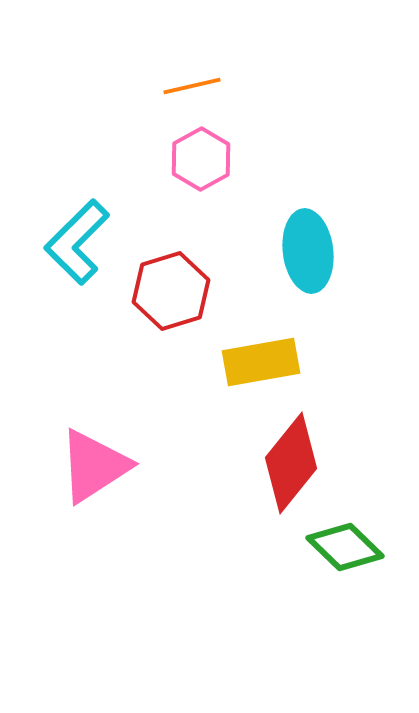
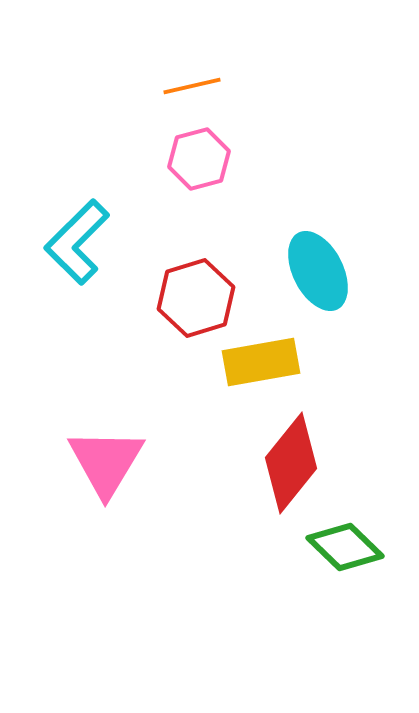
pink hexagon: moved 2 px left; rotated 14 degrees clockwise
cyan ellipse: moved 10 px right, 20 px down; rotated 20 degrees counterclockwise
red hexagon: moved 25 px right, 7 px down
pink triangle: moved 12 px right, 4 px up; rotated 26 degrees counterclockwise
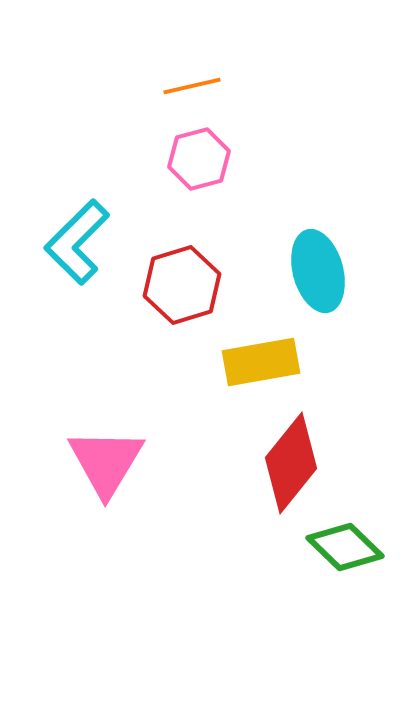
cyan ellipse: rotated 12 degrees clockwise
red hexagon: moved 14 px left, 13 px up
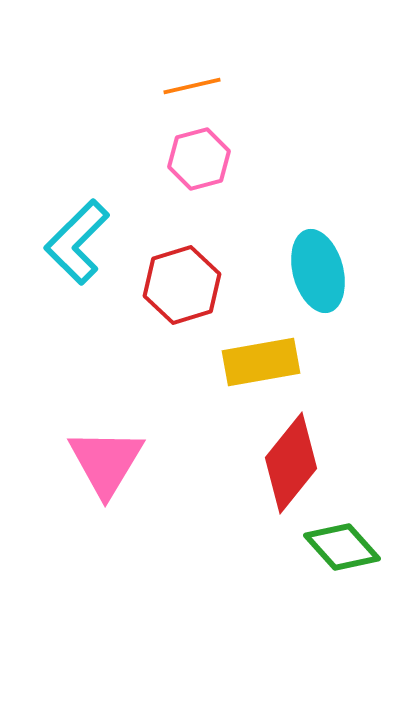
green diamond: moved 3 px left; rotated 4 degrees clockwise
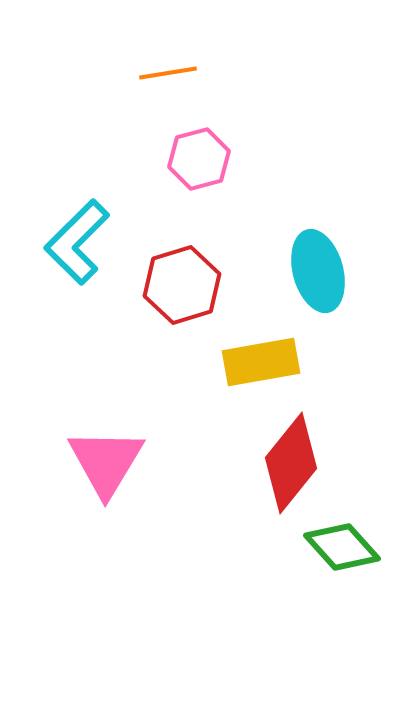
orange line: moved 24 px left, 13 px up; rotated 4 degrees clockwise
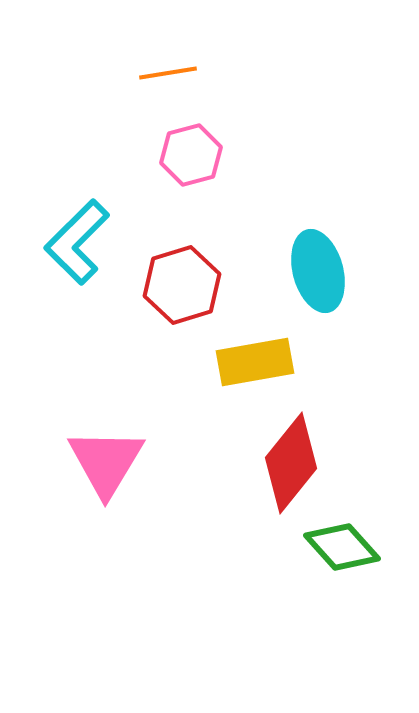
pink hexagon: moved 8 px left, 4 px up
yellow rectangle: moved 6 px left
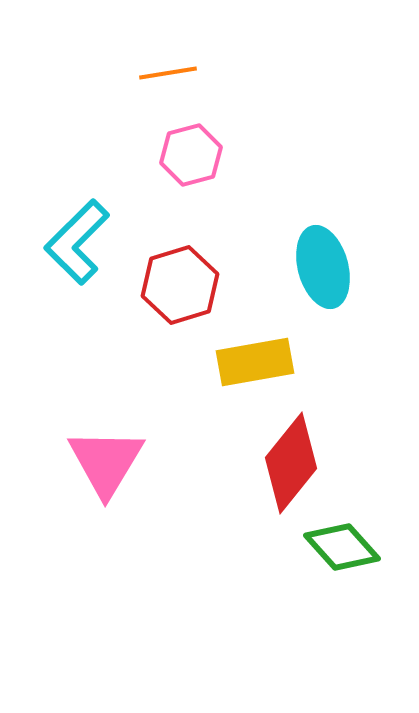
cyan ellipse: moved 5 px right, 4 px up
red hexagon: moved 2 px left
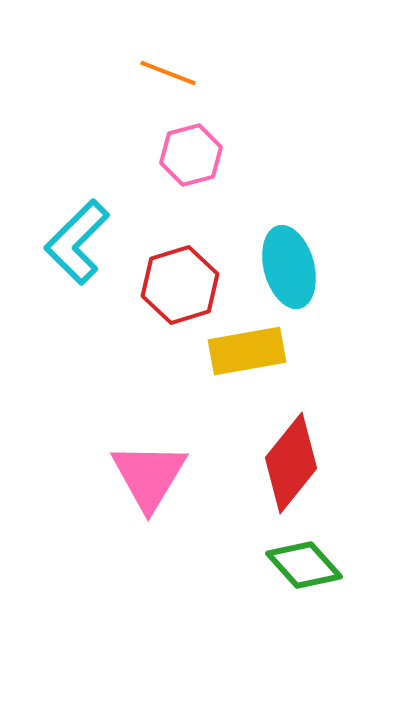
orange line: rotated 30 degrees clockwise
cyan ellipse: moved 34 px left
yellow rectangle: moved 8 px left, 11 px up
pink triangle: moved 43 px right, 14 px down
green diamond: moved 38 px left, 18 px down
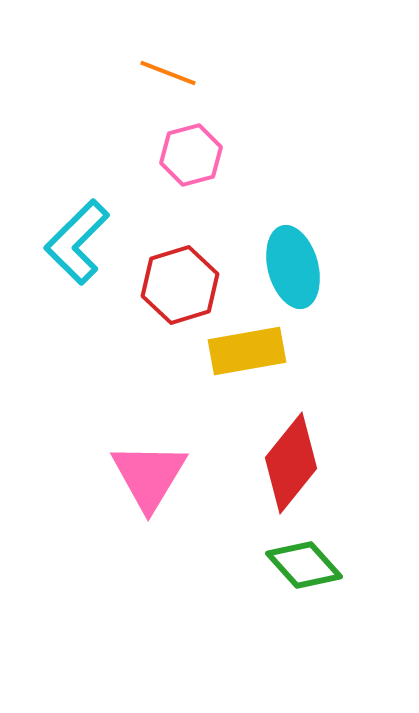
cyan ellipse: moved 4 px right
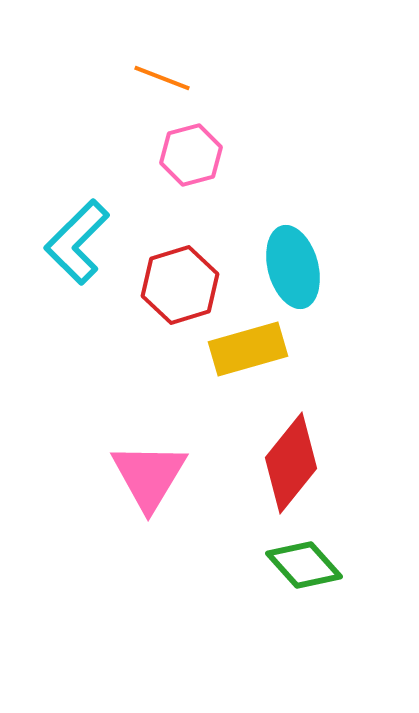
orange line: moved 6 px left, 5 px down
yellow rectangle: moved 1 px right, 2 px up; rotated 6 degrees counterclockwise
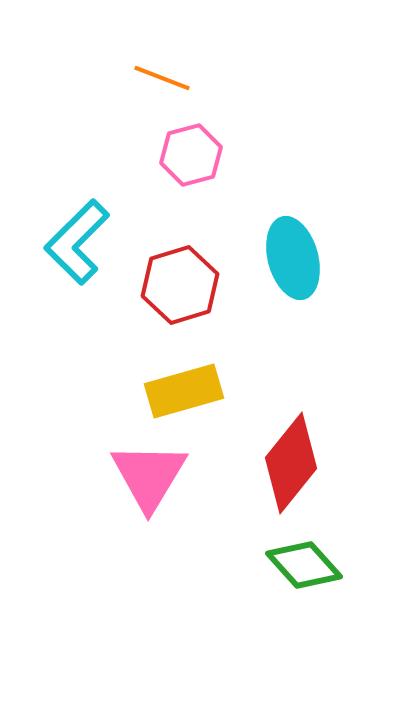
cyan ellipse: moved 9 px up
yellow rectangle: moved 64 px left, 42 px down
